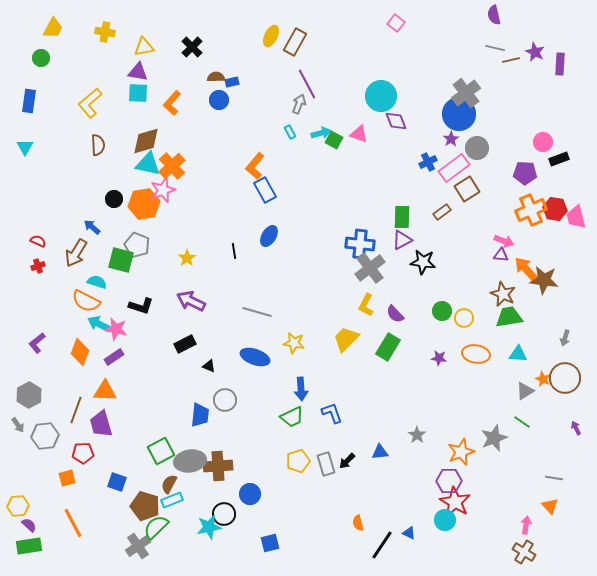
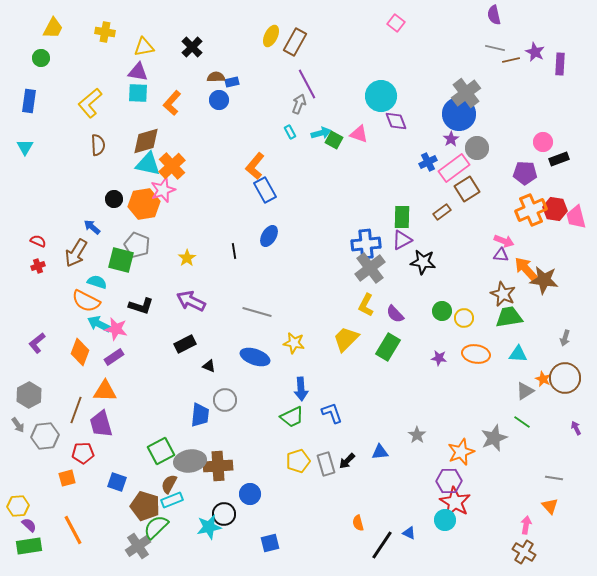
blue cross at (360, 244): moved 6 px right; rotated 12 degrees counterclockwise
orange line at (73, 523): moved 7 px down
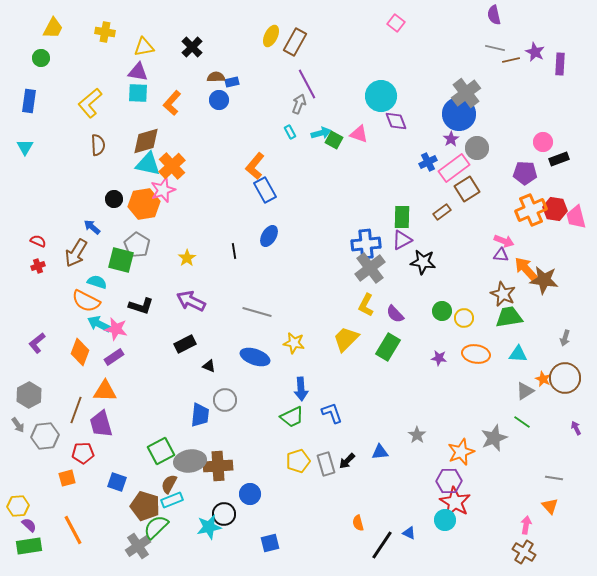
gray pentagon at (137, 245): rotated 10 degrees clockwise
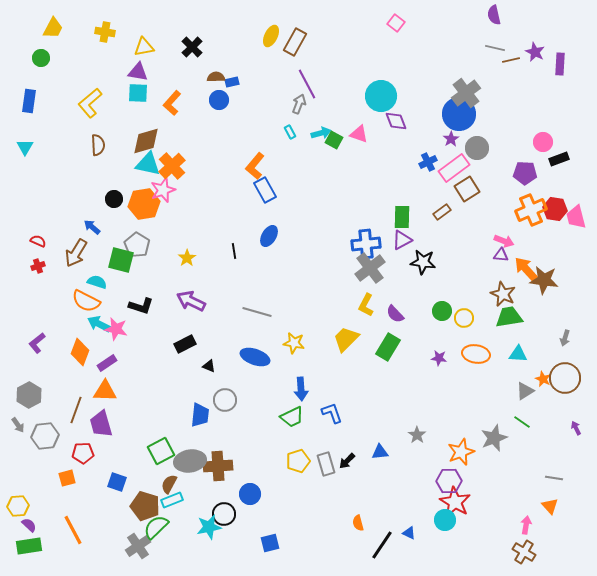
purple rectangle at (114, 357): moved 7 px left, 6 px down
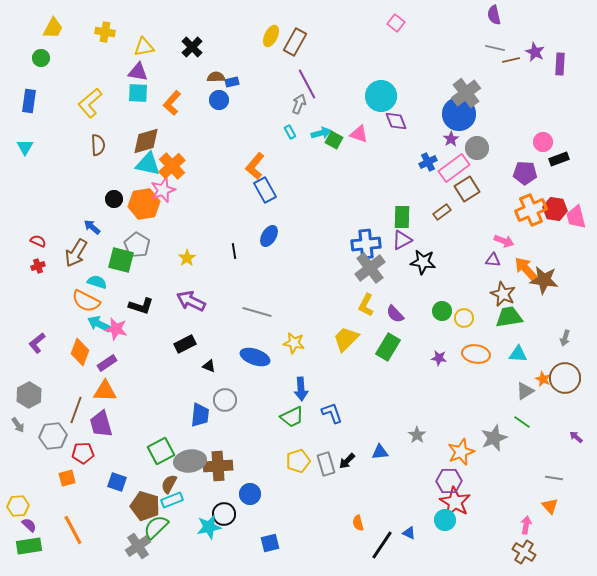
purple triangle at (501, 255): moved 8 px left, 5 px down
purple arrow at (576, 428): moved 9 px down; rotated 24 degrees counterclockwise
gray hexagon at (45, 436): moved 8 px right
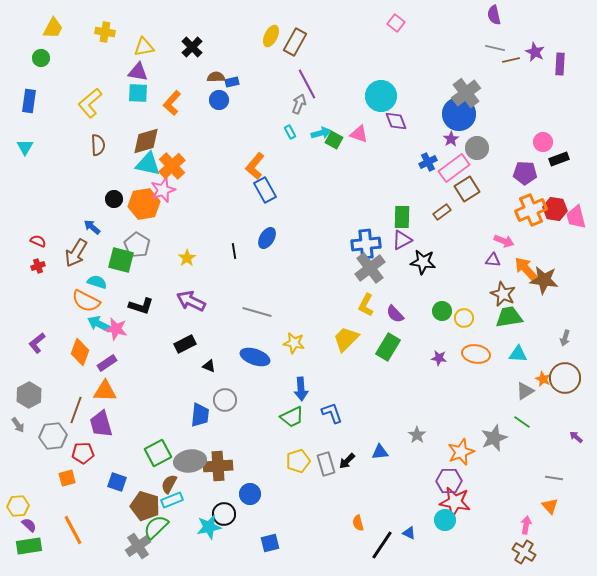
blue ellipse at (269, 236): moved 2 px left, 2 px down
green square at (161, 451): moved 3 px left, 2 px down
red star at (455, 502): rotated 20 degrees counterclockwise
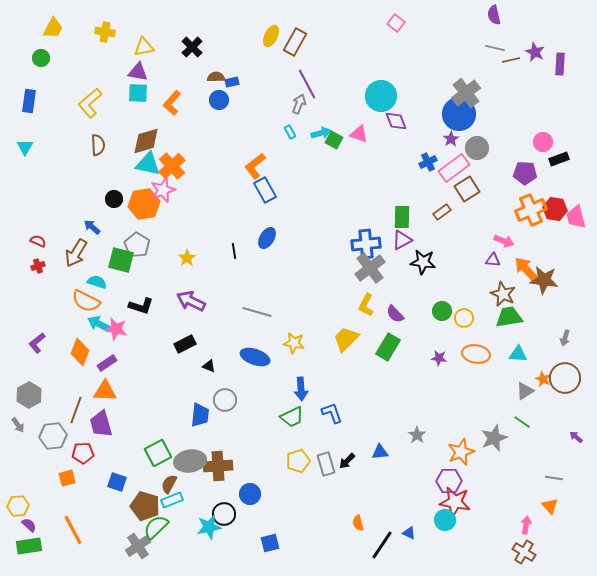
orange L-shape at (255, 166): rotated 12 degrees clockwise
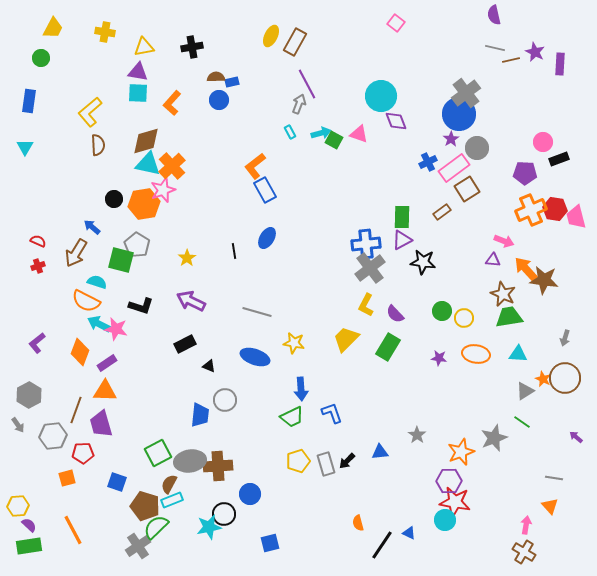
black cross at (192, 47): rotated 35 degrees clockwise
yellow L-shape at (90, 103): moved 9 px down
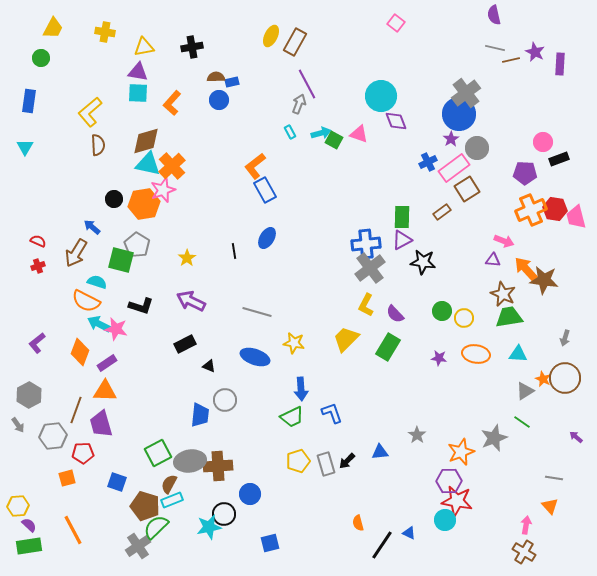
red star at (455, 502): moved 2 px right, 1 px up
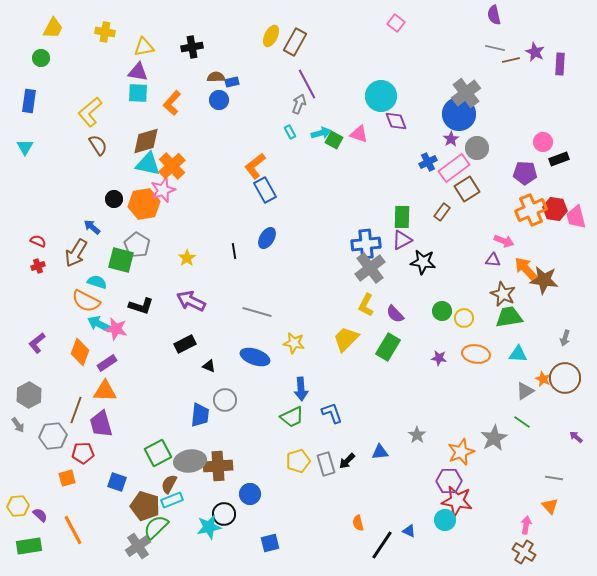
brown semicircle at (98, 145): rotated 30 degrees counterclockwise
brown rectangle at (442, 212): rotated 18 degrees counterclockwise
gray star at (494, 438): rotated 8 degrees counterclockwise
purple semicircle at (29, 525): moved 11 px right, 10 px up
blue triangle at (409, 533): moved 2 px up
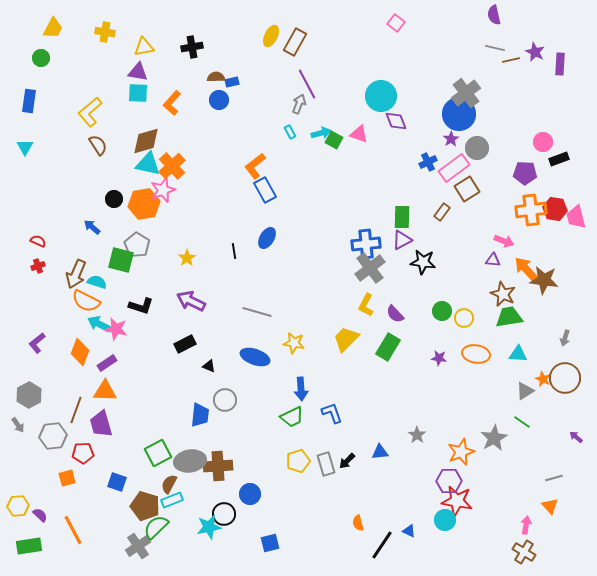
orange cross at (531, 210): rotated 16 degrees clockwise
brown arrow at (76, 253): moved 21 px down; rotated 8 degrees counterclockwise
gray line at (554, 478): rotated 24 degrees counterclockwise
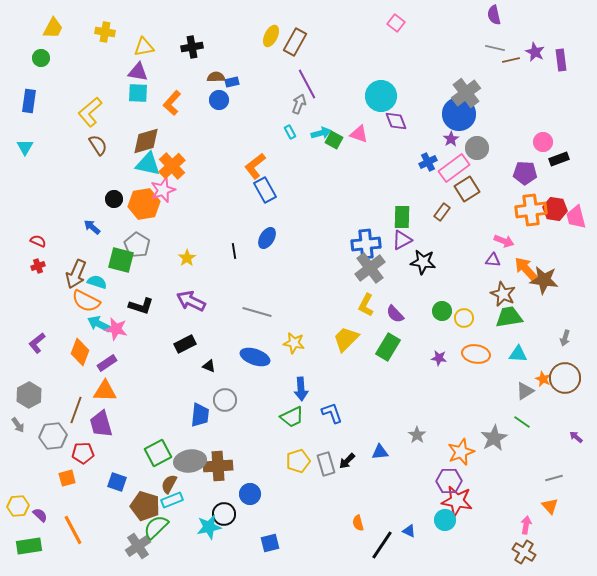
purple rectangle at (560, 64): moved 1 px right, 4 px up; rotated 10 degrees counterclockwise
